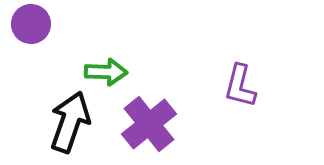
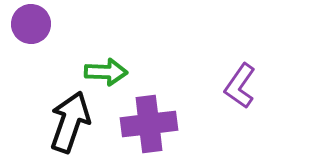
purple L-shape: rotated 21 degrees clockwise
purple cross: rotated 32 degrees clockwise
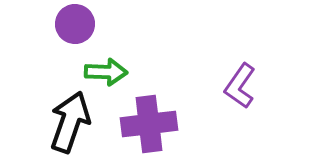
purple circle: moved 44 px right
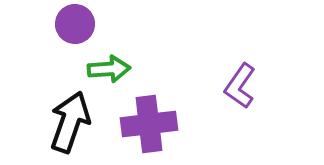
green arrow: moved 3 px right, 3 px up; rotated 6 degrees counterclockwise
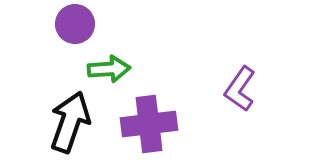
purple L-shape: moved 3 px down
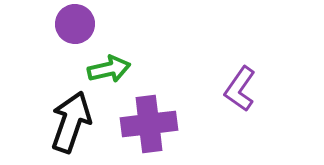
green arrow: rotated 9 degrees counterclockwise
black arrow: moved 1 px right
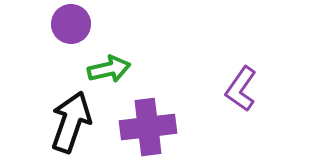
purple circle: moved 4 px left
purple L-shape: moved 1 px right
purple cross: moved 1 px left, 3 px down
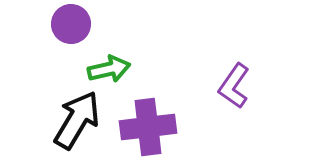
purple L-shape: moved 7 px left, 3 px up
black arrow: moved 6 px right, 2 px up; rotated 12 degrees clockwise
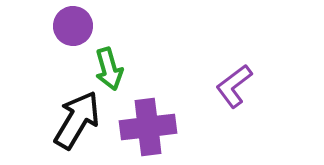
purple circle: moved 2 px right, 2 px down
green arrow: rotated 87 degrees clockwise
purple L-shape: rotated 18 degrees clockwise
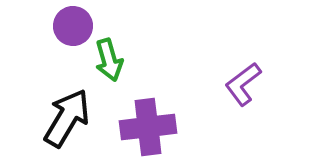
green arrow: moved 9 px up
purple L-shape: moved 9 px right, 2 px up
black arrow: moved 10 px left, 2 px up
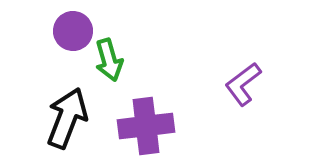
purple circle: moved 5 px down
black arrow: rotated 10 degrees counterclockwise
purple cross: moved 2 px left, 1 px up
